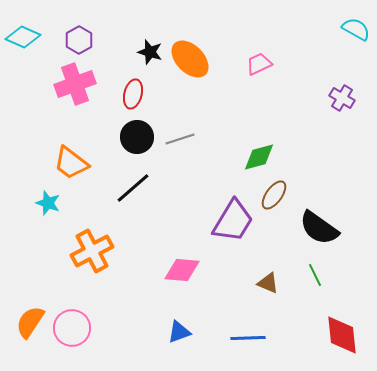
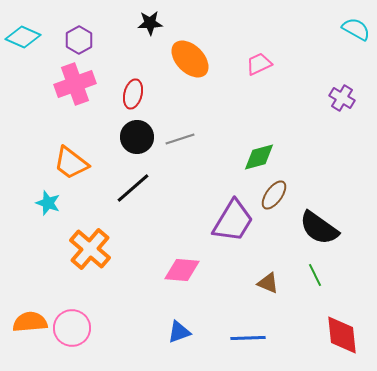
black star: moved 29 px up; rotated 20 degrees counterclockwise
orange cross: moved 2 px left, 2 px up; rotated 21 degrees counterclockwise
orange semicircle: rotated 52 degrees clockwise
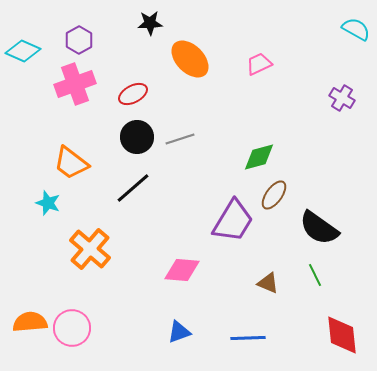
cyan diamond: moved 14 px down
red ellipse: rotated 48 degrees clockwise
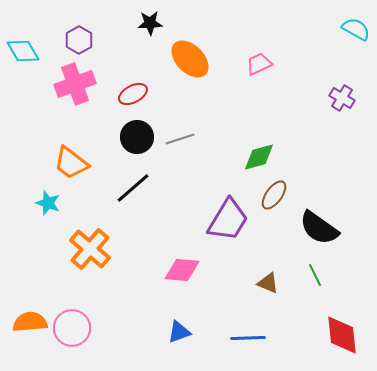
cyan diamond: rotated 36 degrees clockwise
purple trapezoid: moved 5 px left, 1 px up
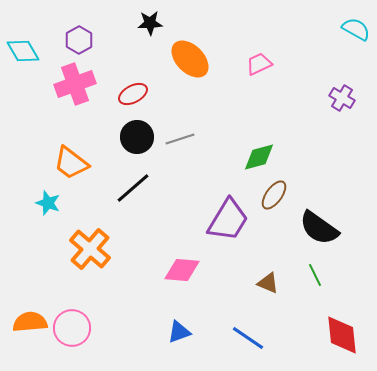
blue line: rotated 36 degrees clockwise
